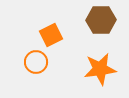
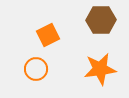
orange square: moved 3 px left
orange circle: moved 7 px down
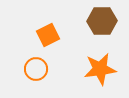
brown hexagon: moved 1 px right, 1 px down
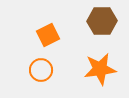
orange circle: moved 5 px right, 1 px down
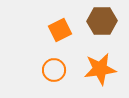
orange square: moved 12 px right, 5 px up
orange circle: moved 13 px right
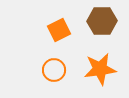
orange square: moved 1 px left
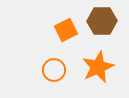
orange square: moved 7 px right
orange star: moved 2 px left, 2 px up; rotated 16 degrees counterclockwise
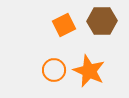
orange square: moved 2 px left, 5 px up
orange star: moved 9 px left, 4 px down; rotated 24 degrees counterclockwise
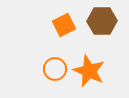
orange circle: moved 1 px right, 1 px up
